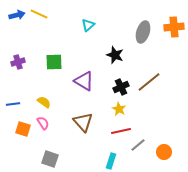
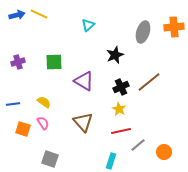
black star: rotated 30 degrees clockwise
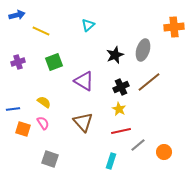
yellow line: moved 2 px right, 17 px down
gray ellipse: moved 18 px down
green square: rotated 18 degrees counterclockwise
blue line: moved 5 px down
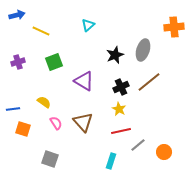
pink semicircle: moved 13 px right
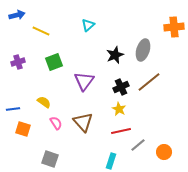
purple triangle: rotated 35 degrees clockwise
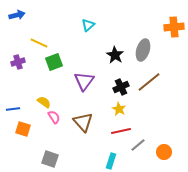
yellow line: moved 2 px left, 12 px down
black star: rotated 18 degrees counterclockwise
pink semicircle: moved 2 px left, 6 px up
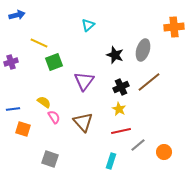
black star: rotated 12 degrees counterclockwise
purple cross: moved 7 px left
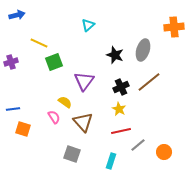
yellow semicircle: moved 21 px right
gray square: moved 22 px right, 5 px up
